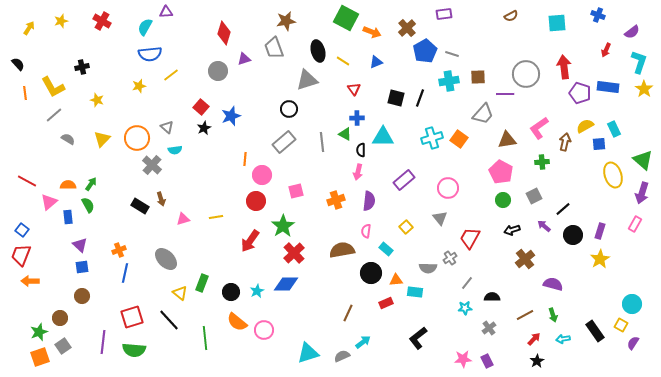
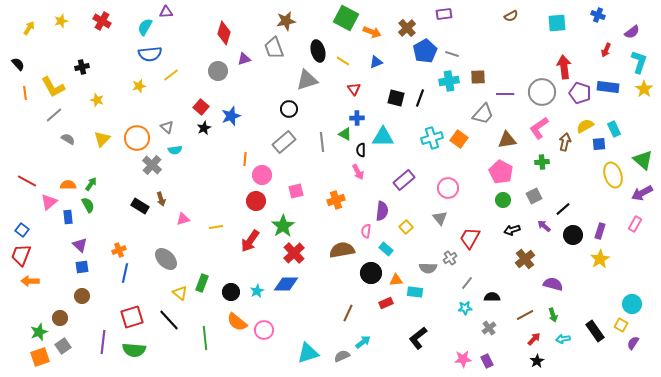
gray circle at (526, 74): moved 16 px right, 18 px down
pink arrow at (358, 172): rotated 42 degrees counterclockwise
purple arrow at (642, 193): rotated 45 degrees clockwise
purple semicircle at (369, 201): moved 13 px right, 10 px down
yellow line at (216, 217): moved 10 px down
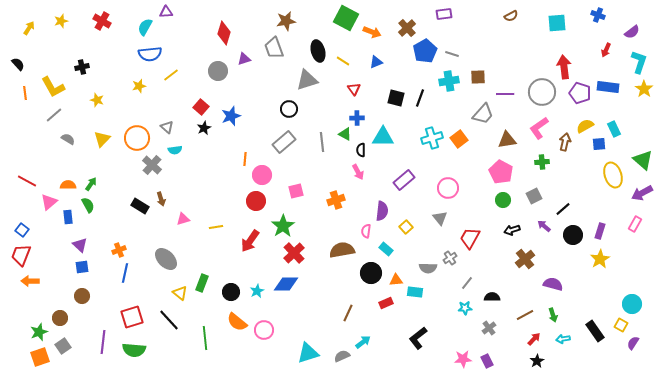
orange square at (459, 139): rotated 18 degrees clockwise
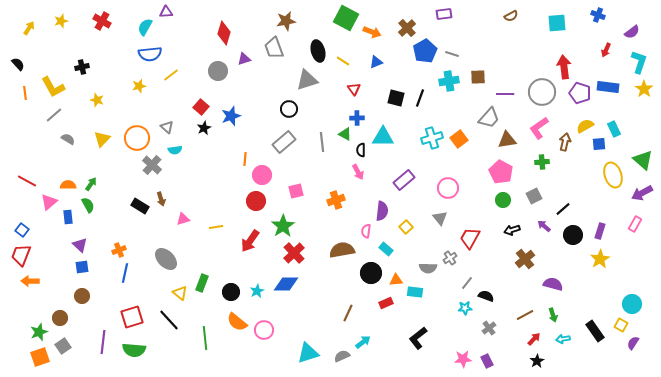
gray trapezoid at (483, 114): moved 6 px right, 4 px down
black semicircle at (492, 297): moved 6 px left, 1 px up; rotated 21 degrees clockwise
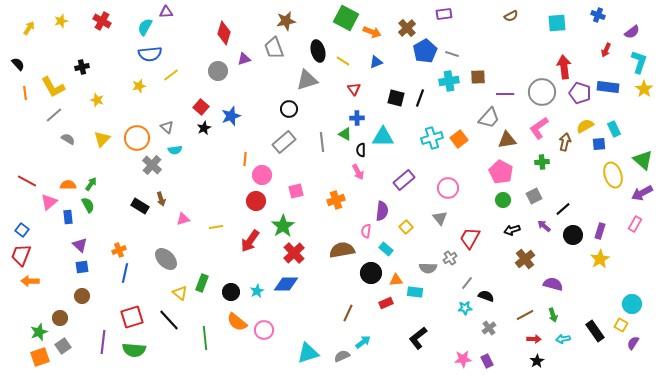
red arrow at (534, 339): rotated 48 degrees clockwise
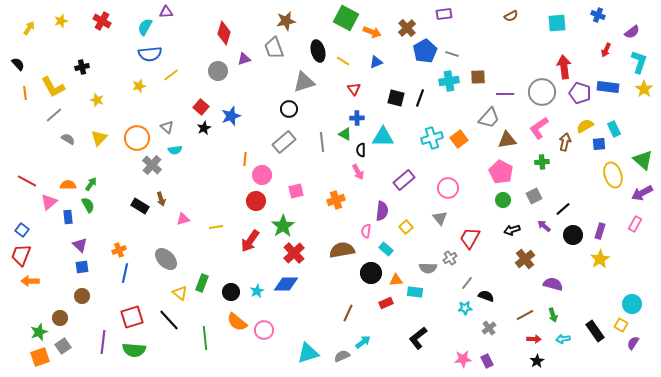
gray triangle at (307, 80): moved 3 px left, 2 px down
yellow triangle at (102, 139): moved 3 px left, 1 px up
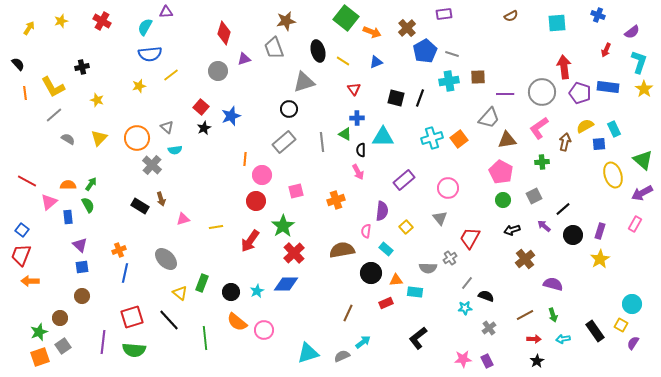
green square at (346, 18): rotated 10 degrees clockwise
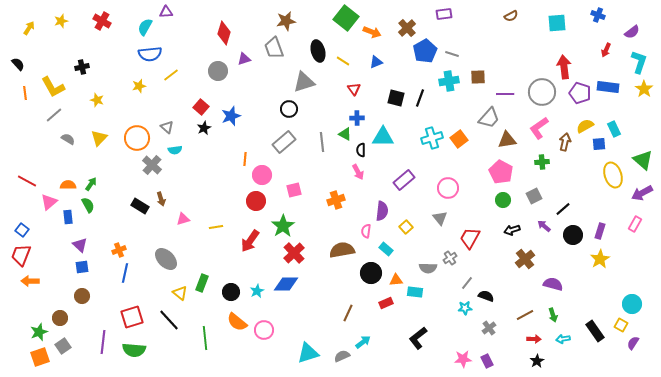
pink square at (296, 191): moved 2 px left, 1 px up
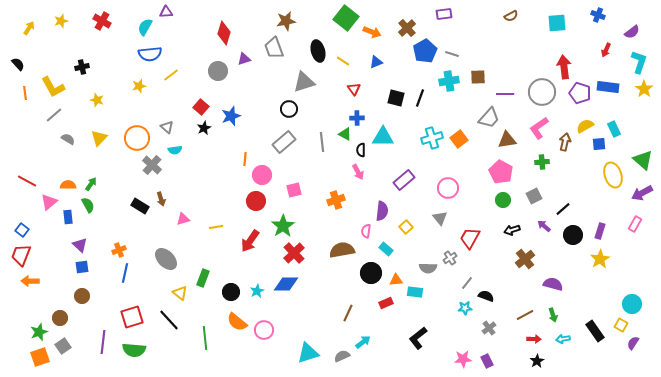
green rectangle at (202, 283): moved 1 px right, 5 px up
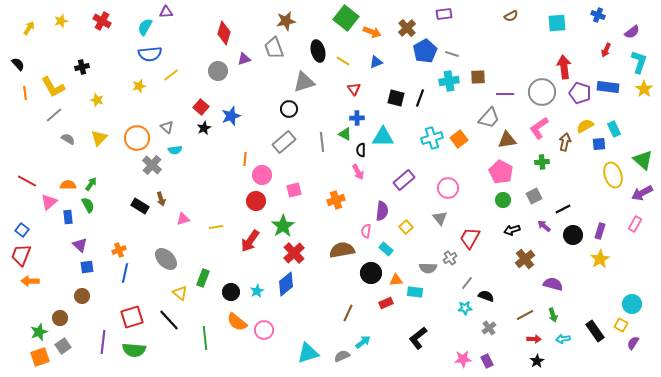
black line at (563, 209): rotated 14 degrees clockwise
blue square at (82, 267): moved 5 px right
blue diamond at (286, 284): rotated 40 degrees counterclockwise
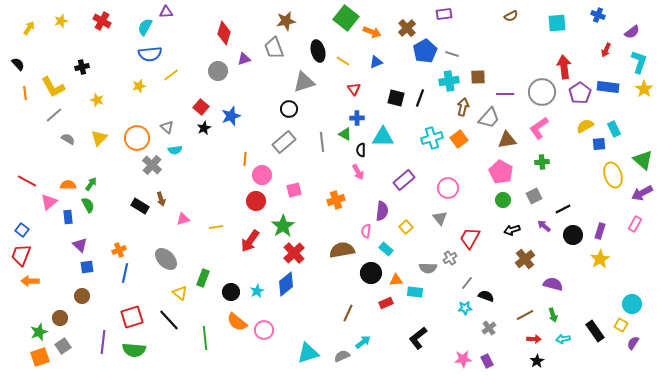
purple pentagon at (580, 93): rotated 20 degrees clockwise
brown arrow at (565, 142): moved 102 px left, 35 px up
